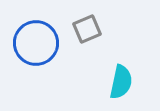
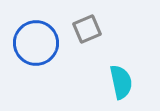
cyan semicircle: rotated 24 degrees counterclockwise
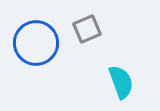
cyan semicircle: rotated 8 degrees counterclockwise
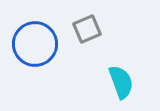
blue circle: moved 1 px left, 1 px down
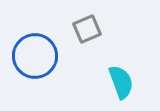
blue circle: moved 12 px down
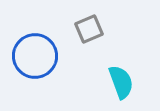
gray square: moved 2 px right
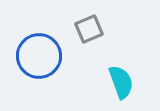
blue circle: moved 4 px right
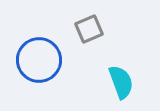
blue circle: moved 4 px down
